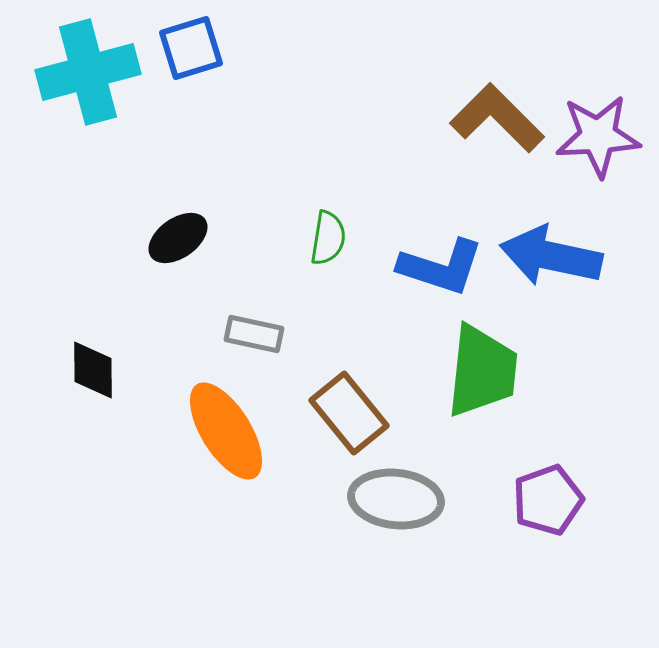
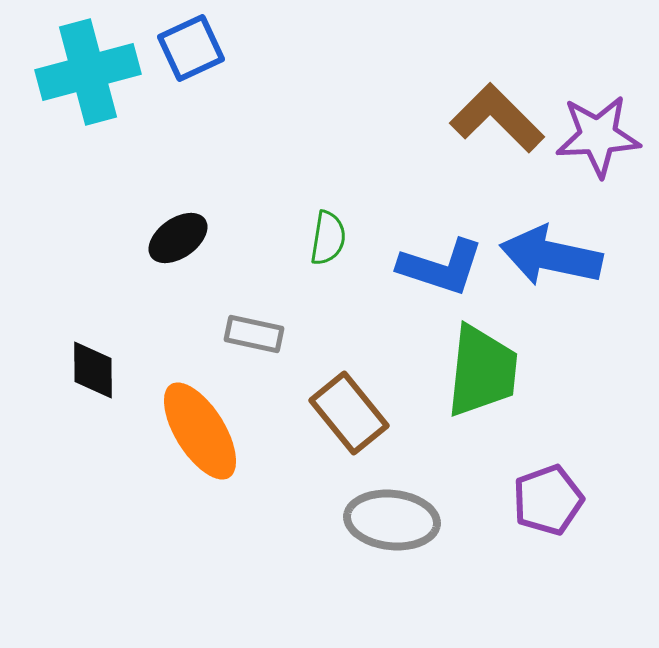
blue square: rotated 8 degrees counterclockwise
orange ellipse: moved 26 px left
gray ellipse: moved 4 px left, 21 px down
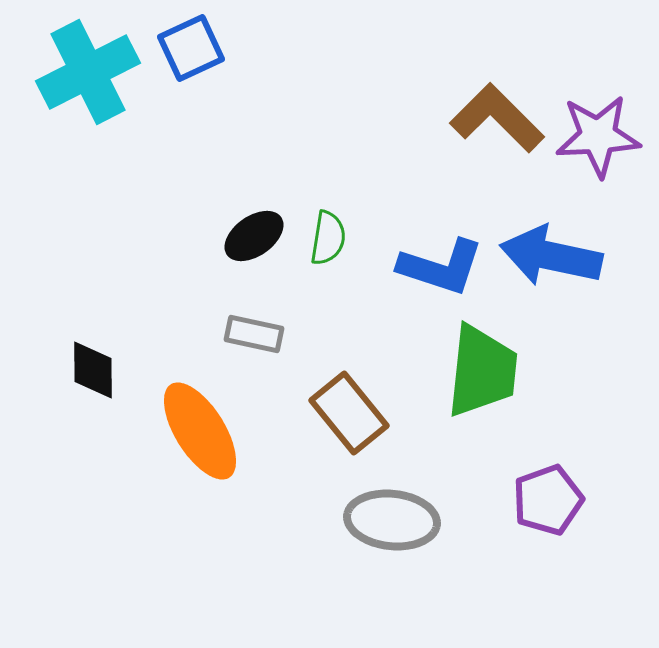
cyan cross: rotated 12 degrees counterclockwise
black ellipse: moved 76 px right, 2 px up
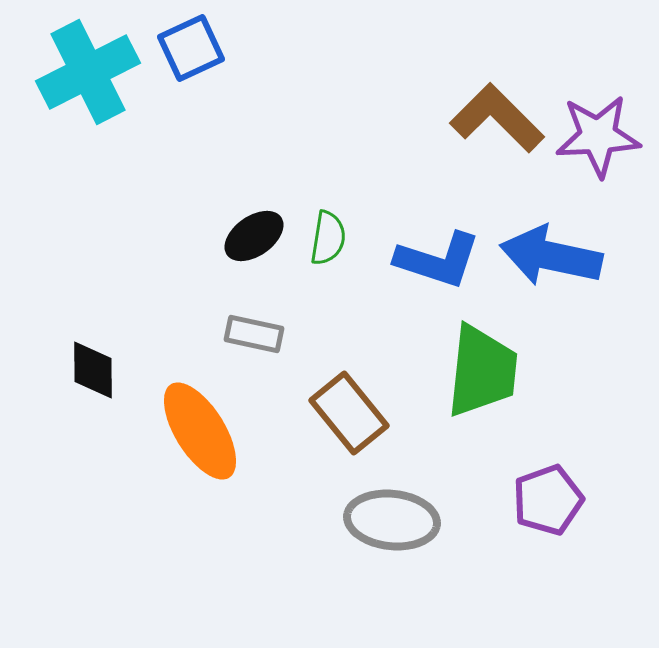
blue L-shape: moved 3 px left, 7 px up
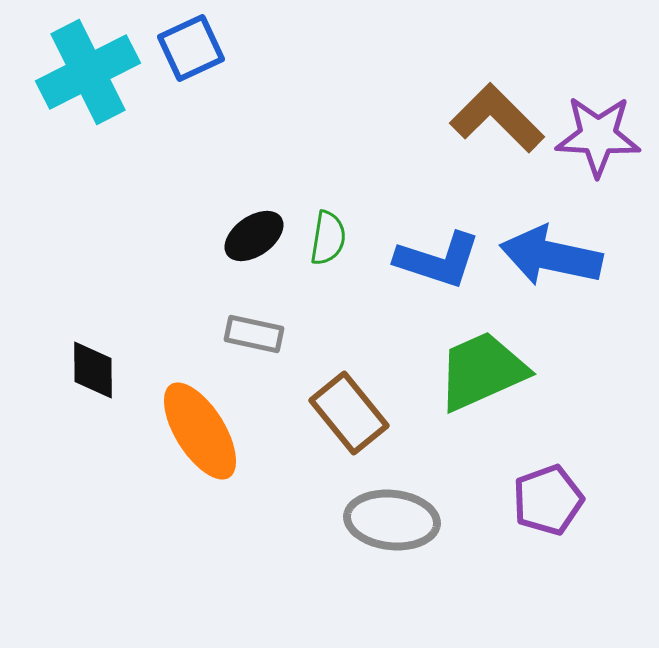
purple star: rotated 6 degrees clockwise
green trapezoid: rotated 120 degrees counterclockwise
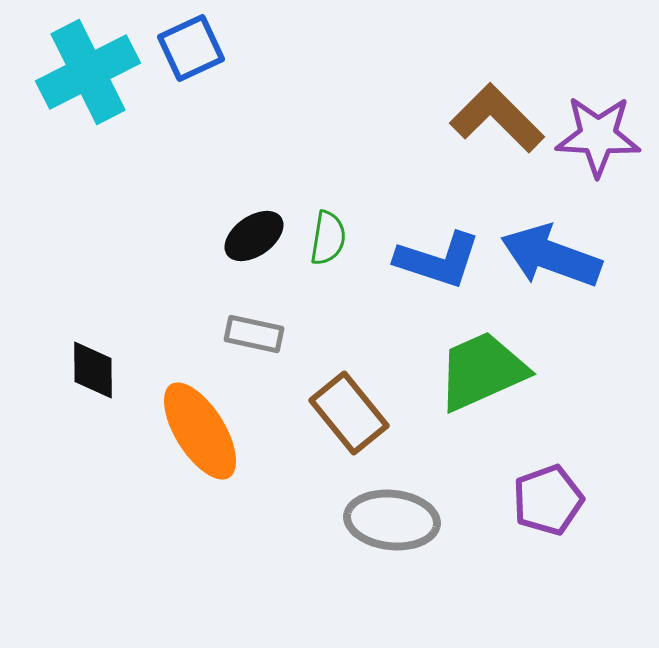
blue arrow: rotated 8 degrees clockwise
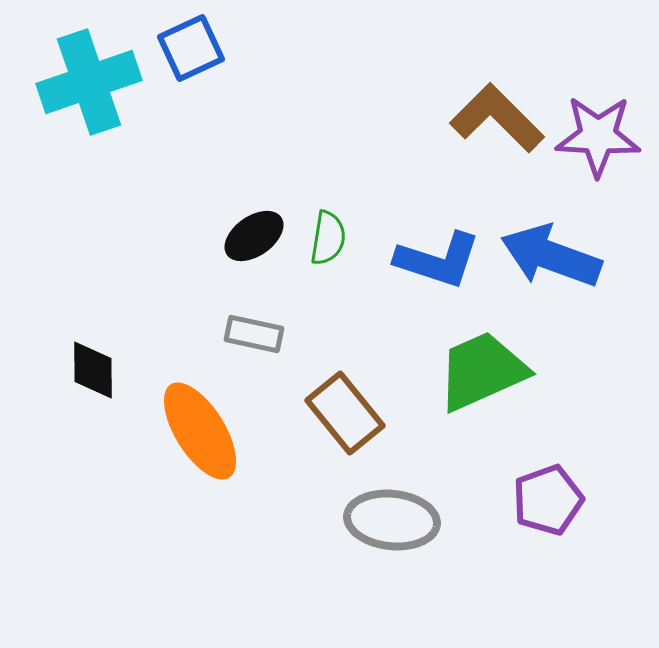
cyan cross: moved 1 px right, 10 px down; rotated 8 degrees clockwise
brown rectangle: moved 4 px left
